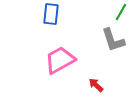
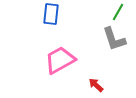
green line: moved 3 px left
gray L-shape: moved 1 px right, 1 px up
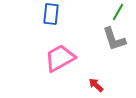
pink trapezoid: moved 2 px up
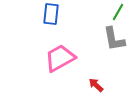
gray L-shape: rotated 8 degrees clockwise
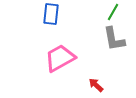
green line: moved 5 px left
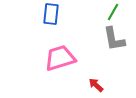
pink trapezoid: rotated 12 degrees clockwise
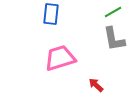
green line: rotated 30 degrees clockwise
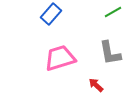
blue rectangle: rotated 35 degrees clockwise
gray L-shape: moved 4 px left, 14 px down
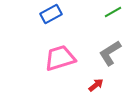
blue rectangle: rotated 20 degrees clockwise
gray L-shape: rotated 68 degrees clockwise
red arrow: rotated 98 degrees clockwise
